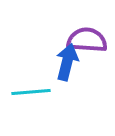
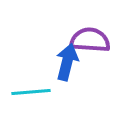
purple semicircle: moved 3 px right
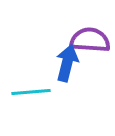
blue arrow: moved 1 px down
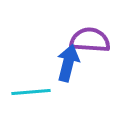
blue arrow: moved 1 px right
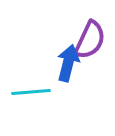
purple semicircle: rotated 111 degrees clockwise
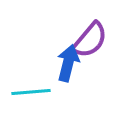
purple semicircle: rotated 15 degrees clockwise
